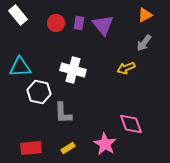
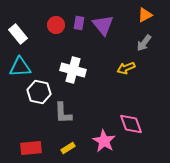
white rectangle: moved 19 px down
red circle: moved 2 px down
pink star: moved 1 px left, 3 px up
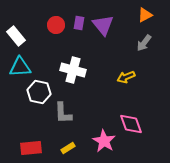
white rectangle: moved 2 px left, 2 px down
yellow arrow: moved 9 px down
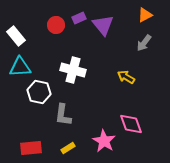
purple rectangle: moved 5 px up; rotated 56 degrees clockwise
yellow arrow: rotated 54 degrees clockwise
gray L-shape: moved 2 px down; rotated 10 degrees clockwise
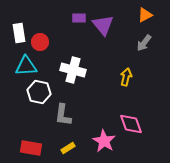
purple rectangle: rotated 24 degrees clockwise
red circle: moved 16 px left, 17 px down
white rectangle: moved 3 px right, 3 px up; rotated 30 degrees clockwise
cyan triangle: moved 6 px right, 1 px up
yellow arrow: rotated 72 degrees clockwise
red rectangle: rotated 15 degrees clockwise
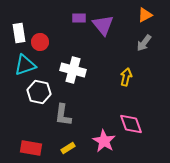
cyan triangle: moved 1 px left, 1 px up; rotated 15 degrees counterclockwise
